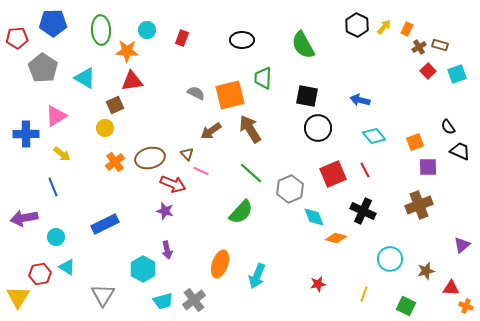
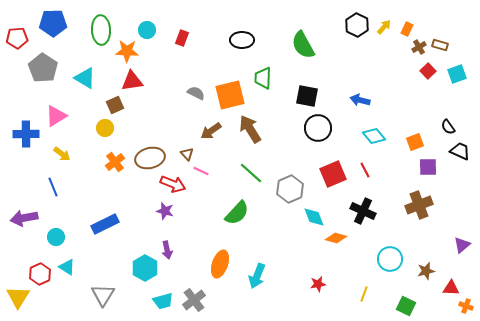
green semicircle at (241, 212): moved 4 px left, 1 px down
cyan hexagon at (143, 269): moved 2 px right, 1 px up
red hexagon at (40, 274): rotated 15 degrees counterclockwise
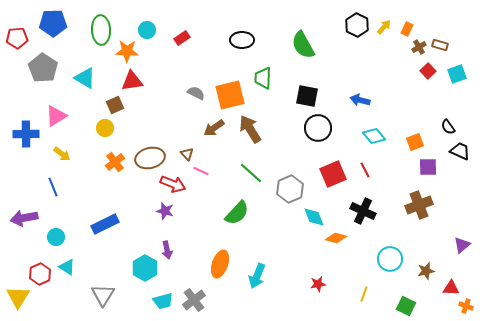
red rectangle at (182, 38): rotated 35 degrees clockwise
brown arrow at (211, 131): moved 3 px right, 3 px up
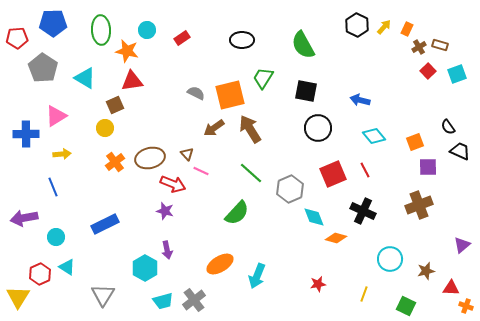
orange star at (127, 51): rotated 10 degrees clockwise
green trapezoid at (263, 78): rotated 30 degrees clockwise
black square at (307, 96): moved 1 px left, 5 px up
yellow arrow at (62, 154): rotated 42 degrees counterclockwise
orange ellipse at (220, 264): rotated 40 degrees clockwise
